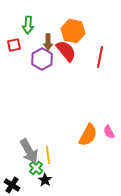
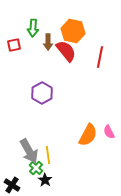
green arrow: moved 5 px right, 3 px down
purple hexagon: moved 34 px down
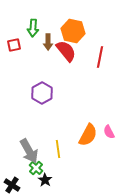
yellow line: moved 10 px right, 6 px up
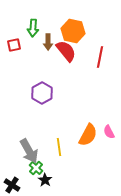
yellow line: moved 1 px right, 2 px up
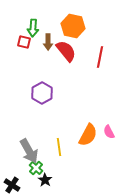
orange hexagon: moved 5 px up
red square: moved 10 px right, 3 px up; rotated 24 degrees clockwise
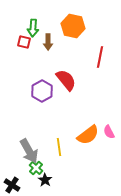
red semicircle: moved 29 px down
purple hexagon: moved 2 px up
orange semicircle: rotated 25 degrees clockwise
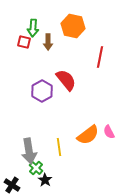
gray arrow: rotated 20 degrees clockwise
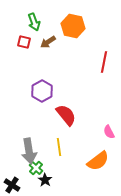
green arrow: moved 1 px right, 6 px up; rotated 24 degrees counterclockwise
brown arrow: rotated 56 degrees clockwise
red line: moved 4 px right, 5 px down
red semicircle: moved 35 px down
orange semicircle: moved 10 px right, 26 px down
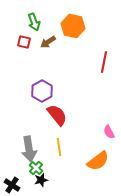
red semicircle: moved 9 px left
gray arrow: moved 2 px up
black star: moved 4 px left; rotated 24 degrees clockwise
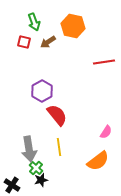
red line: rotated 70 degrees clockwise
pink semicircle: moved 3 px left; rotated 120 degrees counterclockwise
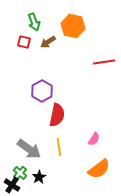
red semicircle: rotated 50 degrees clockwise
pink semicircle: moved 12 px left, 7 px down
gray arrow: rotated 45 degrees counterclockwise
orange semicircle: moved 1 px right, 8 px down
green cross: moved 16 px left, 5 px down
black star: moved 2 px left, 3 px up; rotated 16 degrees counterclockwise
